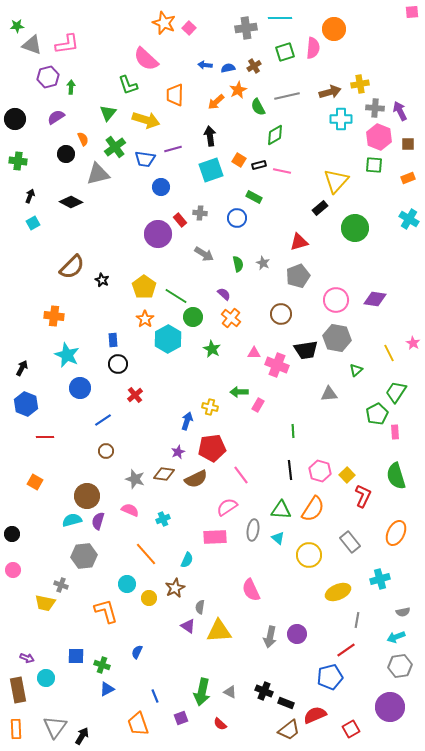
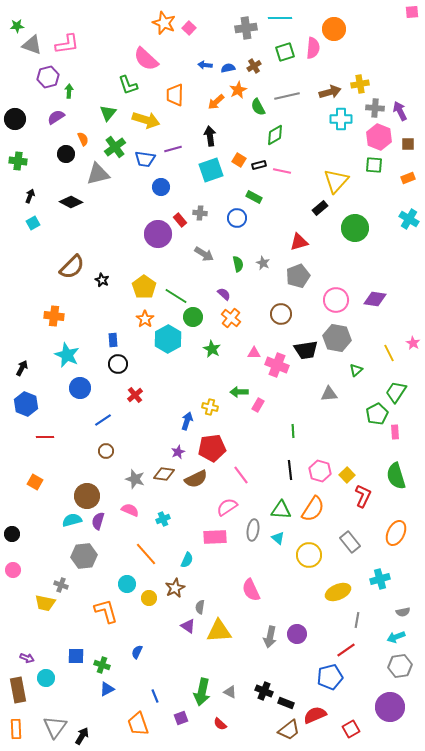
green arrow at (71, 87): moved 2 px left, 4 px down
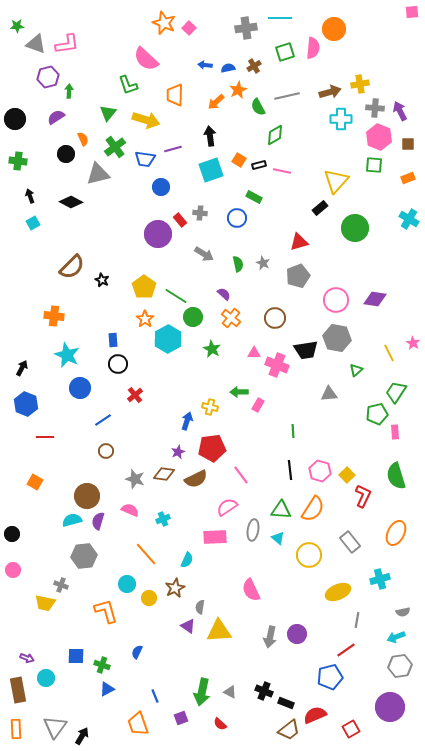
gray triangle at (32, 45): moved 4 px right, 1 px up
black arrow at (30, 196): rotated 40 degrees counterclockwise
brown circle at (281, 314): moved 6 px left, 4 px down
green pentagon at (377, 414): rotated 15 degrees clockwise
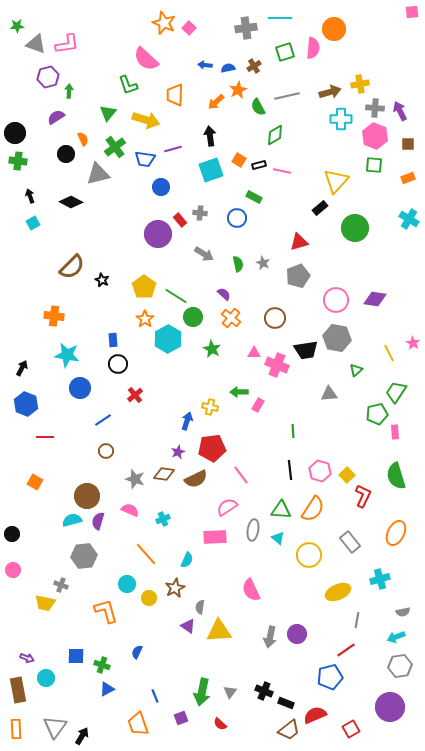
black circle at (15, 119): moved 14 px down
pink hexagon at (379, 137): moved 4 px left, 1 px up
cyan star at (67, 355): rotated 15 degrees counterclockwise
gray triangle at (230, 692): rotated 40 degrees clockwise
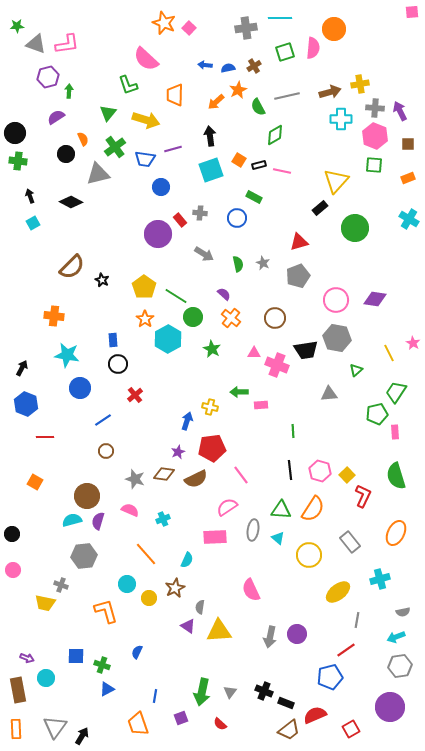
pink rectangle at (258, 405): moved 3 px right; rotated 56 degrees clockwise
yellow ellipse at (338, 592): rotated 15 degrees counterclockwise
blue line at (155, 696): rotated 32 degrees clockwise
